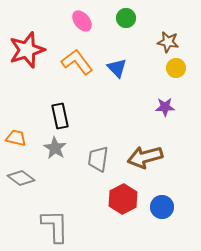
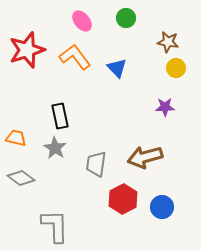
orange L-shape: moved 2 px left, 5 px up
gray trapezoid: moved 2 px left, 5 px down
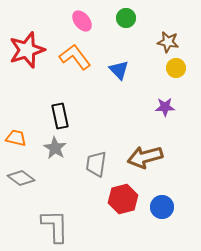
blue triangle: moved 2 px right, 2 px down
red hexagon: rotated 12 degrees clockwise
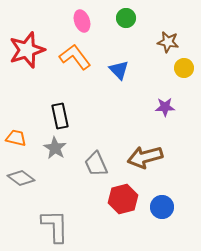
pink ellipse: rotated 20 degrees clockwise
yellow circle: moved 8 px right
gray trapezoid: rotated 32 degrees counterclockwise
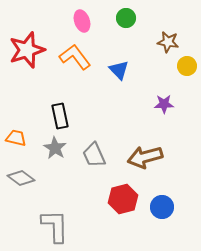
yellow circle: moved 3 px right, 2 px up
purple star: moved 1 px left, 3 px up
gray trapezoid: moved 2 px left, 9 px up
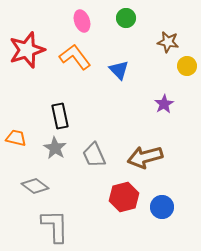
purple star: rotated 30 degrees counterclockwise
gray diamond: moved 14 px right, 8 px down
red hexagon: moved 1 px right, 2 px up
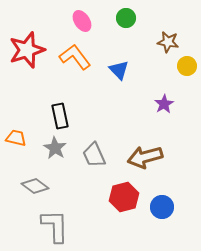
pink ellipse: rotated 15 degrees counterclockwise
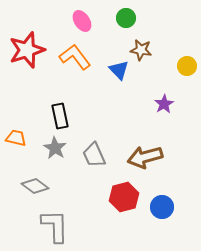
brown star: moved 27 px left, 8 px down
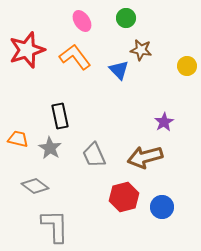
purple star: moved 18 px down
orange trapezoid: moved 2 px right, 1 px down
gray star: moved 5 px left
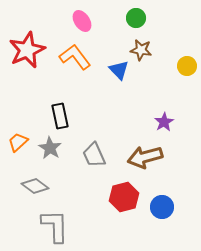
green circle: moved 10 px right
red star: rotated 6 degrees counterclockwise
orange trapezoid: moved 3 px down; rotated 55 degrees counterclockwise
